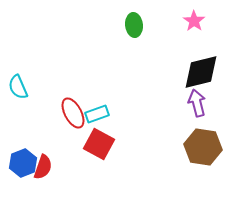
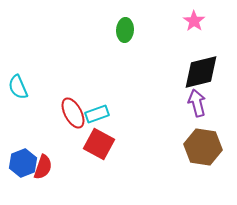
green ellipse: moved 9 px left, 5 px down; rotated 10 degrees clockwise
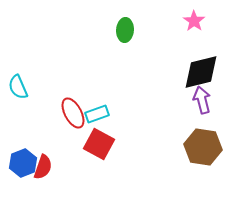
purple arrow: moved 5 px right, 3 px up
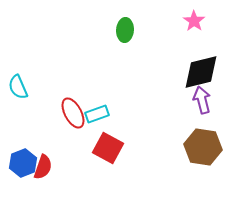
red square: moved 9 px right, 4 px down
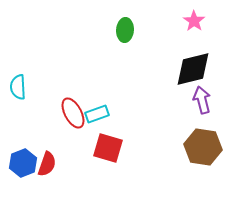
black diamond: moved 8 px left, 3 px up
cyan semicircle: rotated 20 degrees clockwise
red square: rotated 12 degrees counterclockwise
red semicircle: moved 4 px right, 3 px up
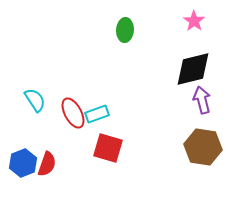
cyan semicircle: moved 17 px right, 13 px down; rotated 150 degrees clockwise
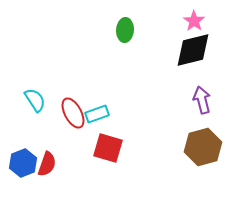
black diamond: moved 19 px up
brown hexagon: rotated 24 degrees counterclockwise
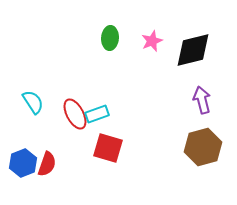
pink star: moved 42 px left, 20 px down; rotated 15 degrees clockwise
green ellipse: moved 15 px left, 8 px down
cyan semicircle: moved 2 px left, 2 px down
red ellipse: moved 2 px right, 1 px down
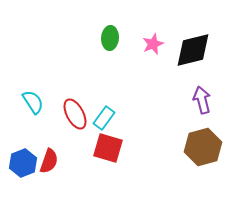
pink star: moved 1 px right, 3 px down
cyan rectangle: moved 7 px right, 4 px down; rotated 35 degrees counterclockwise
red semicircle: moved 2 px right, 3 px up
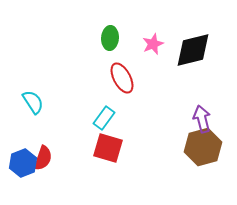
purple arrow: moved 19 px down
red ellipse: moved 47 px right, 36 px up
red semicircle: moved 6 px left, 3 px up
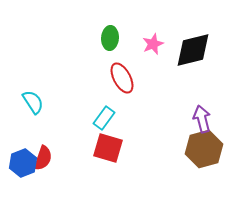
brown hexagon: moved 1 px right, 2 px down
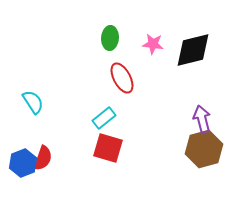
pink star: rotated 30 degrees clockwise
cyan rectangle: rotated 15 degrees clockwise
